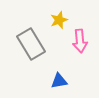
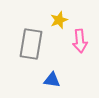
gray rectangle: rotated 40 degrees clockwise
blue triangle: moved 7 px left, 1 px up; rotated 18 degrees clockwise
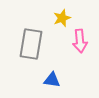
yellow star: moved 3 px right, 2 px up
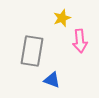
gray rectangle: moved 1 px right, 7 px down
blue triangle: rotated 12 degrees clockwise
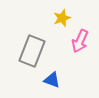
pink arrow: rotated 30 degrees clockwise
gray rectangle: rotated 12 degrees clockwise
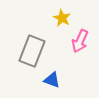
yellow star: rotated 24 degrees counterclockwise
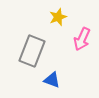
yellow star: moved 4 px left, 1 px up; rotated 24 degrees clockwise
pink arrow: moved 2 px right, 2 px up
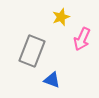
yellow star: moved 3 px right
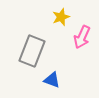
pink arrow: moved 2 px up
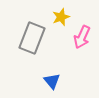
gray rectangle: moved 13 px up
blue triangle: moved 1 px down; rotated 30 degrees clockwise
